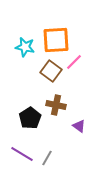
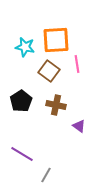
pink line: moved 3 px right, 2 px down; rotated 54 degrees counterclockwise
brown square: moved 2 px left
black pentagon: moved 9 px left, 17 px up
gray line: moved 1 px left, 17 px down
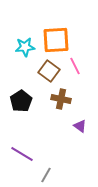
cyan star: rotated 18 degrees counterclockwise
pink line: moved 2 px left, 2 px down; rotated 18 degrees counterclockwise
brown cross: moved 5 px right, 6 px up
purple triangle: moved 1 px right
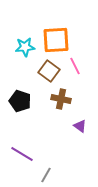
black pentagon: moved 1 px left; rotated 20 degrees counterclockwise
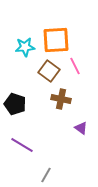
black pentagon: moved 5 px left, 3 px down
purple triangle: moved 1 px right, 2 px down
purple line: moved 9 px up
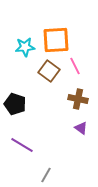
brown cross: moved 17 px right
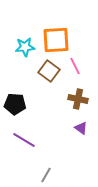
black pentagon: rotated 15 degrees counterclockwise
purple line: moved 2 px right, 5 px up
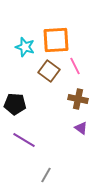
cyan star: rotated 24 degrees clockwise
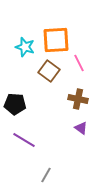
pink line: moved 4 px right, 3 px up
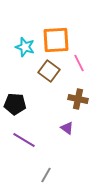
purple triangle: moved 14 px left
